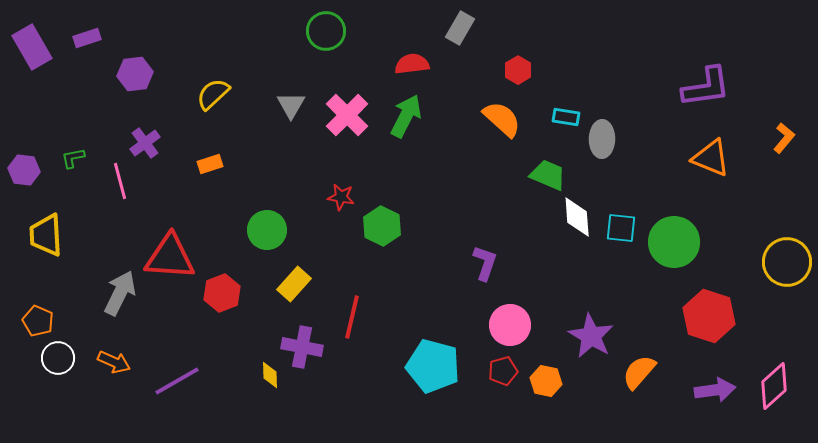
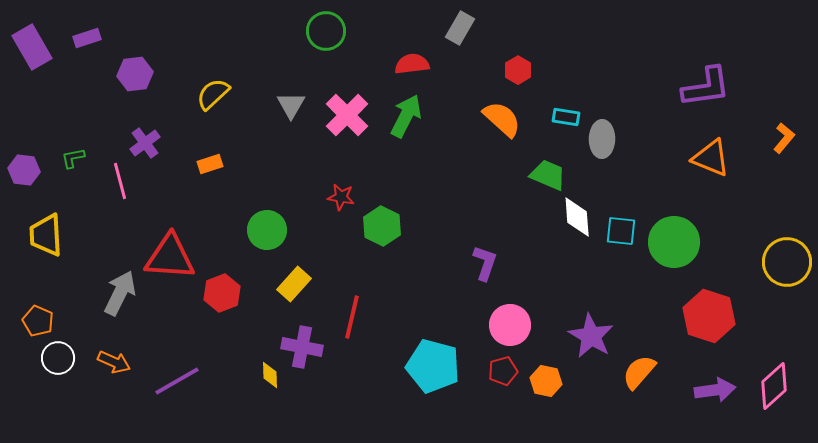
cyan square at (621, 228): moved 3 px down
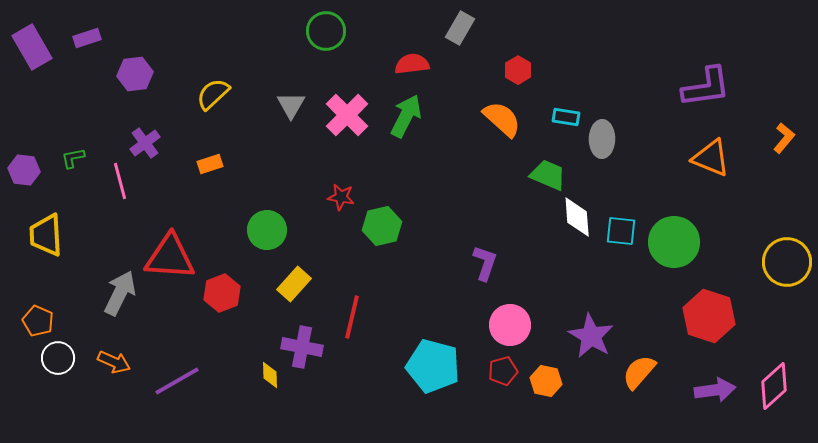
green hexagon at (382, 226): rotated 21 degrees clockwise
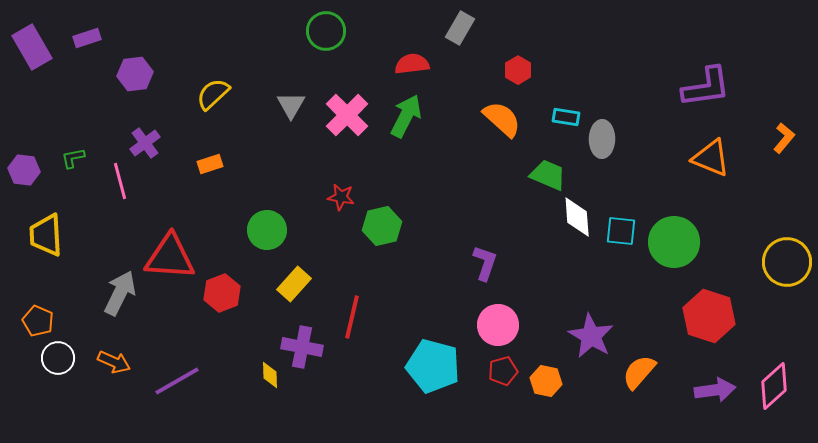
pink circle at (510, 325): moved 12 px left
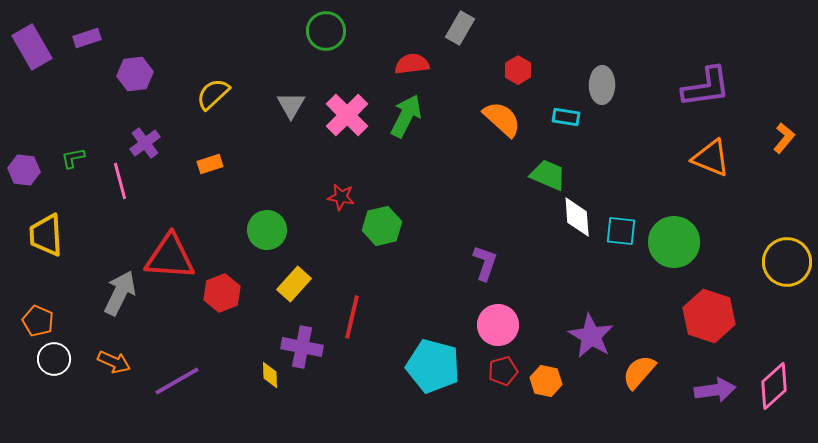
gray ellipse at (602, 139): moved 54 px up
white circle at (58, 358): moved 4 px left, 1 px down
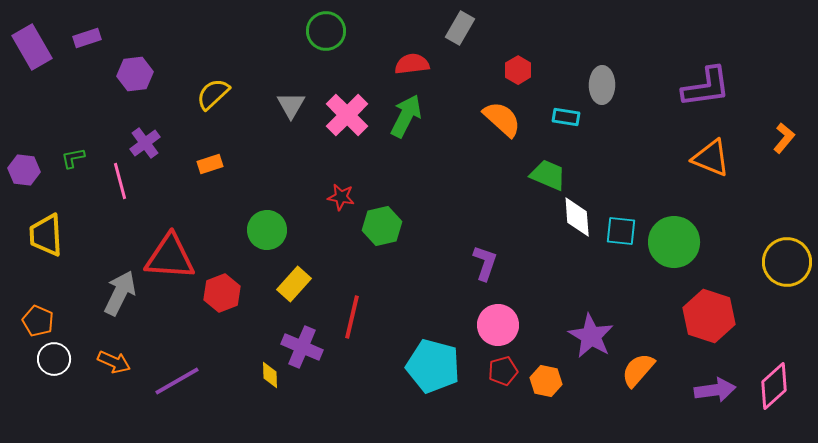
purple cross at (302, 347): rotated 12 degrees clockwise
orange semicircle at (639, 372): moved 1 px left, 2 px up
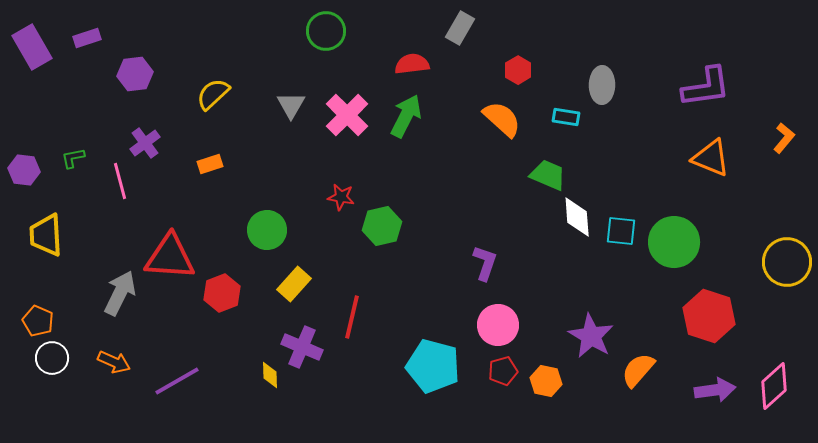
white circle at (54, 359): moved 2 px left, 1 px up
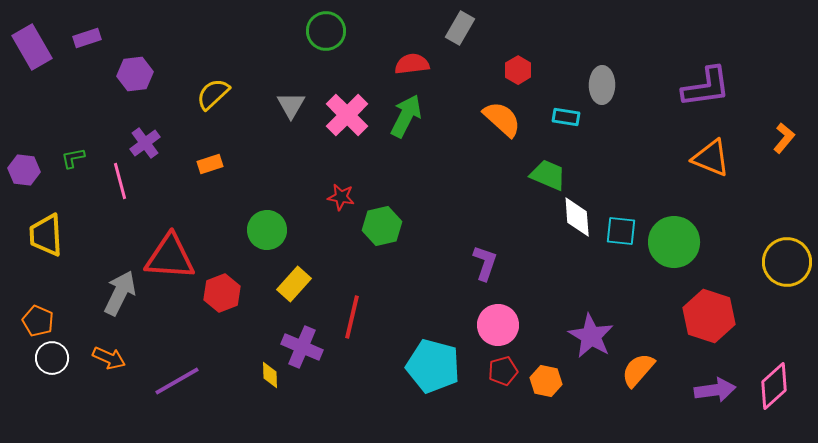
orange arrow at (114, 362): moved 5 px left, 4 px up
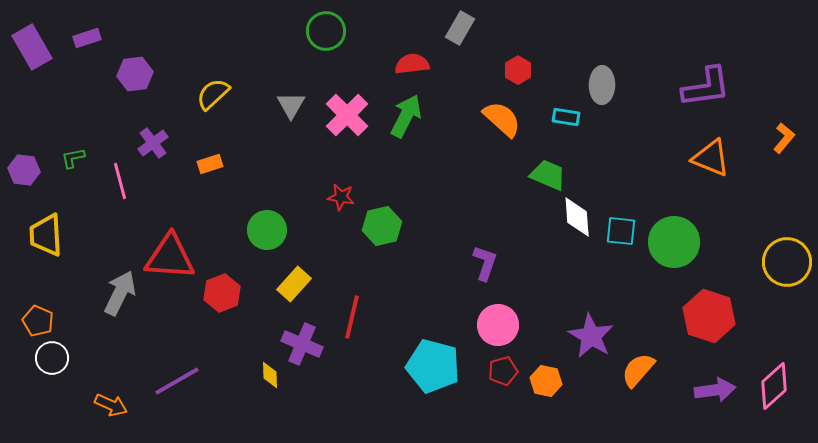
purple cross at (145, 143): moved 8 px right
purple cross at (302, 347): moved 3 px up
orange arrow at (109, 358): moved 2 px right, 47 px down
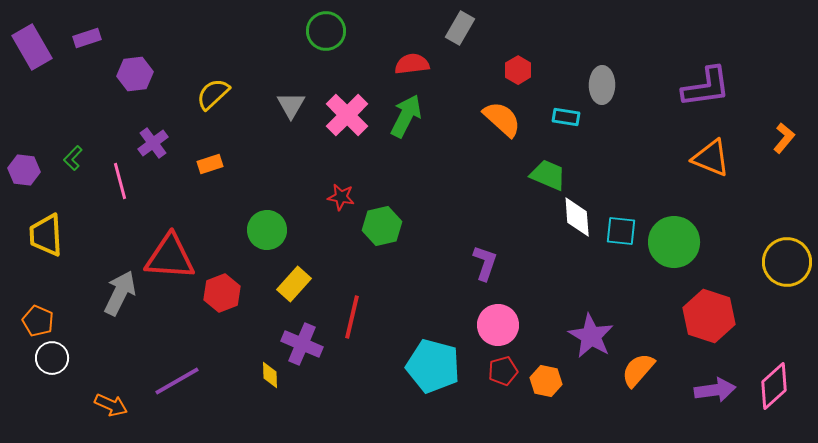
green L-shape at (73, 158): rotated 35 degrees counterclockwise
